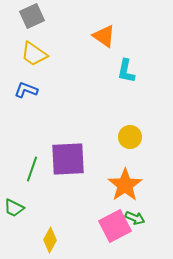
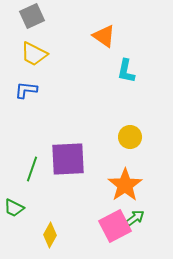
yellow trapezoid: rotated 8 degrees counterclockwise
blue L-shape: rotated 15 degrees counterclockwise
green arrow: rotated 60 degrees counterclockwise
yellow diamond: moved 5 px up
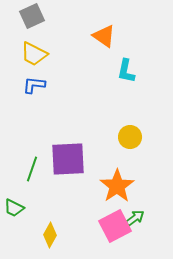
blue L-shape: moved 8 px right, 5 px up
orange star: moved 8 px left, 1 px down
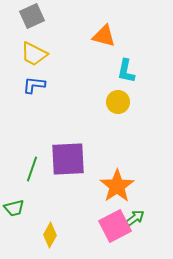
orange triangle: rotated 20 degrees counterclockwise
yellow circle: moved 12 px left, 35 px up
green trapezoid: rotated 40 degrees counterclockwise
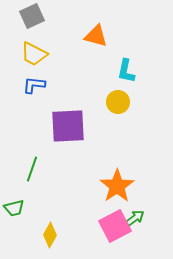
orange triangle: moved 8 px left
purple square: moved 33 px up
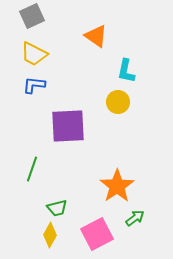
orange triangle: rotated 20 degrees clockwise
green trapezoid: moved 43 px right
pink square: moved 18 px left, 8 px down
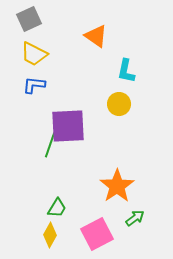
gray square: moved 3 px left, 3 px down
yellow circle: moved 1 px right, 2 px down
green line: moved 18 px right, 24 px up
green trapezoid: rotated 45 degrees counterclockwise
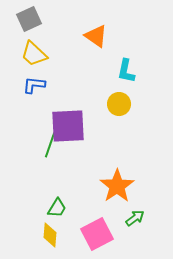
yellow trapezoid: rotated 16 degrees clockwise
yellow diamond: rotated 25 degrees counterclockwise
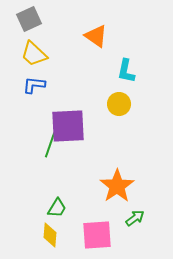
pink square: moved 1 px down; rotated 24 degrees clockwise
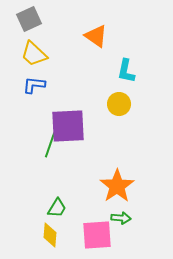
green arrow: moved 14 px left; rotated 42 degrees clockwise
